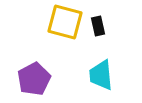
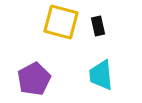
yellow square: moved 4 px left
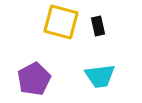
cyan trapezoid: moved 1 px left, 1 px down; rotated 92 degrees counterclockwise
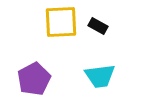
yellow square: rotated 18 degrees counterclockwise
black rectangle: rotated 48 degrees counterclockwise
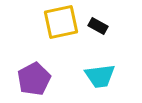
yellow square: rotated 9 degrees counterclockwise
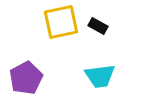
purple pentagon: moved 8 px left, 1 px up
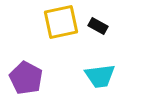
purple pentagon: rotated 16 degrees counterclockwise
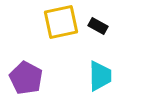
cyan trapezoid: rotated 84 degrees counterclockwise
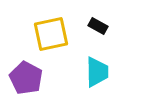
yellow square: moved 10 px left, 12 px down
cyan trapezoid: moved 3 px left, 4 px up
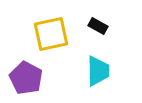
cyan trapezoid: moved 1 px right, 1 px up
